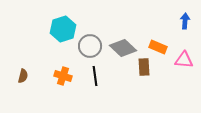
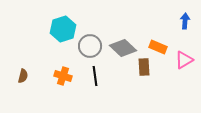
pink triangle: rotated 36 degrees counterclockwise
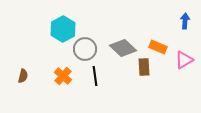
cyan hexagon: rotated 10 degrees counterclockwise
gray circle: moved 5 px left, 3 px down
orange cross: rotated 24 degrees clockwise
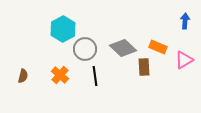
orange cross: moved 3 px left, 1 px up
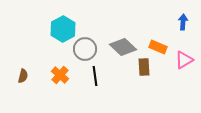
blue arrow: moved 2 px left, 1 px down
gray diamond: moved 1 px up
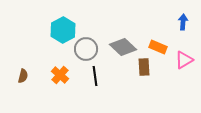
cyan hexagon: moved 1 px down
gray circle: moved 1 px right
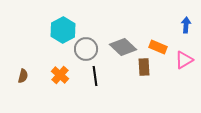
blue arrow: moved 3 px right, 3 px down
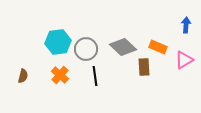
cyan hexagon: moved 5 px left, 12 px down; rotated 20 degrees clockwise
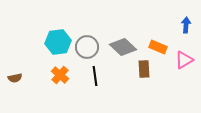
gray circle: moved 1 px right, 2 px up
brown rectangle: moved 2 px down
brown semicircle: moved 8 px left, 2 px down; rotated 64 degrees clockwise
